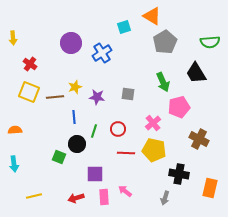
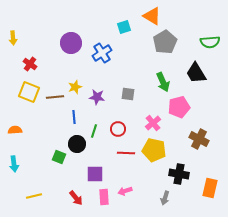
pink arrow: rotated 56 degrees counterclockwise
red arrow: rotated 112 degrees counterclockwise
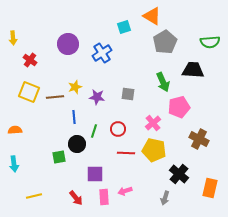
purple circle: moved 3 px left, 1 px down
red cross: moved 4 px up
black trapezoid: moved 3 px left, 3 px up; rotated 125 degrees clockwise
green square: rotated 32 degrees counterclockwise
black cross: rotated 30 degrees clockwise
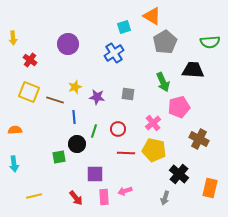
blue cross: moved 12 px right
brown line: moved 3 px down; rotated 24 degrees clockwise
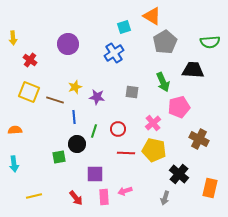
gray square: moved 4 px right, 2 px up
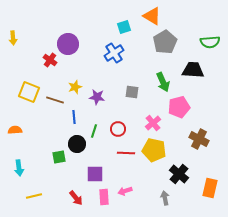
red cross: moved 20 px right
cyan arrow: moved 5 px right, 4 px down
gray arrow: rotated 152 degrees clockwise
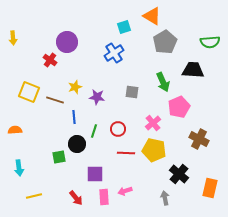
purple circle: moved 1 px left, 2 px up
pink pentagon: rotated 10 degrees counterclockwise
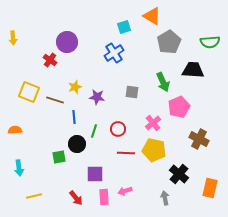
gray pentagon: moved 4 px right
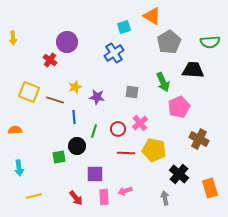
pink cross: moved 13 px left
black circle: moved 2 px down
orange rectangle: rotated 30 degrees counterclockwise
